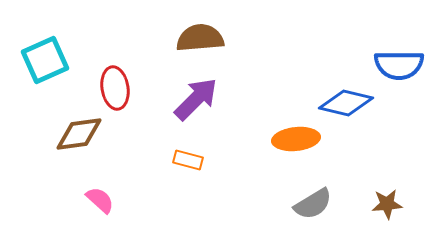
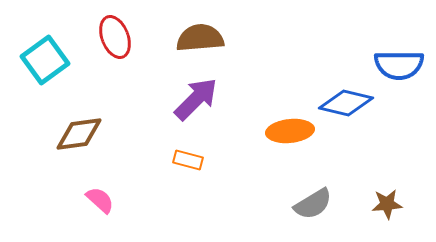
cyan square: rotated 12 degrees counterclockwise
red ellipse: moved 51 px up; rotated 12 degrees counterclockwise
orange ellipse: moved 6 px left, 8 px up
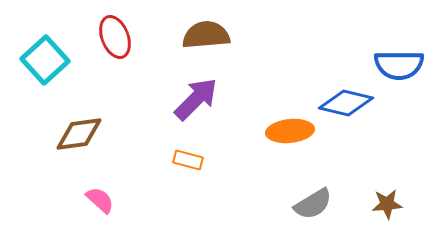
brown semicircle: moved 6 px right, 3 px up
cyan square: rotated 6 degrees counterclockwise
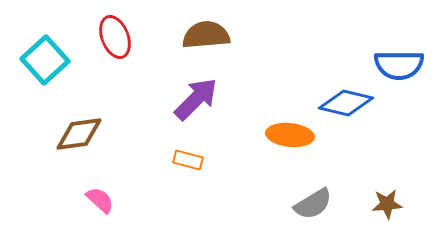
orange ellipse: moved 4 px down; rotated 12 degrees clockwise
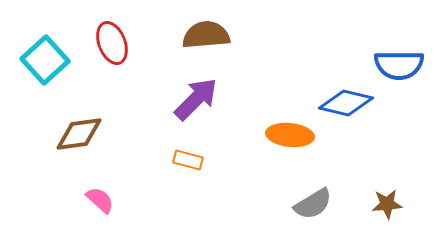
red ellipse: moved 3 px left, 6 px down
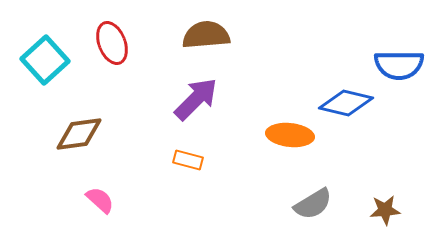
brown star: moved 2 px left, 6 px down
